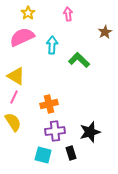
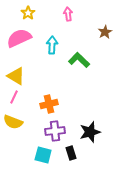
pink semicircle: moved 3 px left, 1 px down
yellow semicircle: rotated 144 degrees clockwise
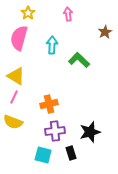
pink semicircle: rotated 50 degrees counterclockwise
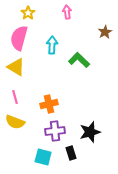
pink arrow: moved 1 px left, 2 px up
yellow triangle: moved 9 px up
pink line: moved 1 px right; rotated 40 degrees counterclockwise
yellow semicircle: moved 2 px right
cyan square: moved 2 px down
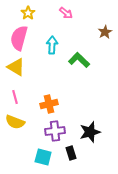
pink arrow: moved 1 px left, 1 px down; rotated 136 degrees clockwise
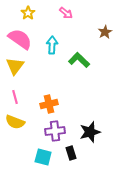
pink semicircle: moved 1 px right, 1 px down; rotated 110 degrees clockwise
yellow triangle: moved 1 px left, 1 px up; rotated 36 degrees clockwise
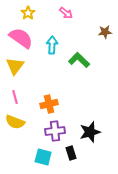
brown star: rotated 24 degrees clockwise
pink semicircle: moved 1 px right, 1 px up
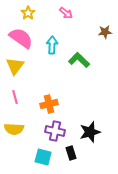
yellow semicircle: moved 1 px left, 7 px down; rotated 18 degrees counterclockwise
purple cross: rotated 18 degrees clockwise
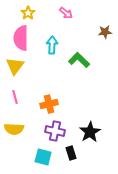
pink semicircle: rotated 125 degrees counterclockwise
black star: rotated 15 degrees counterclockwise
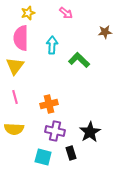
yellow star: rotated 16 degrees clockwise
